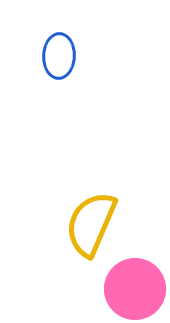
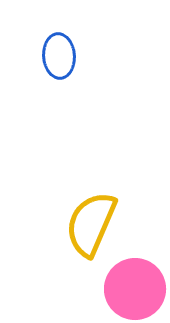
blue ellipse: rotated 6 degrees counterclockwise
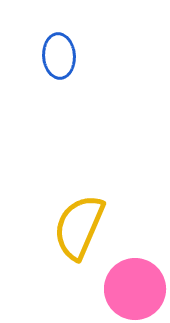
yellow semicircle: moved 12 px left, 3 px down
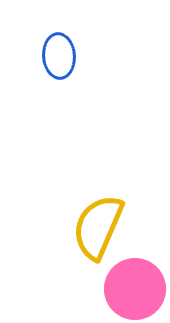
yellow semicircle: moved 19 px right
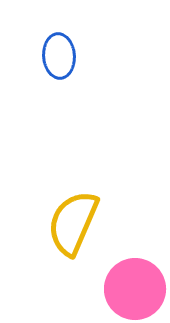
yellow semicircle: moved 25 px left, 4 px up
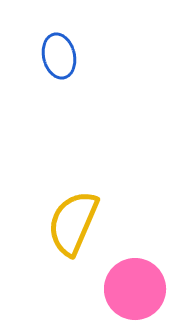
blue ellipse: rotated 9 degrees counterclockwise
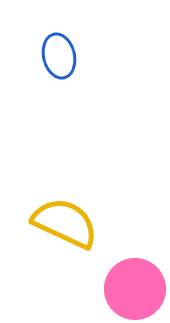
yellow semicircle: moved 8 px left; rotated 92 degrees clockwise
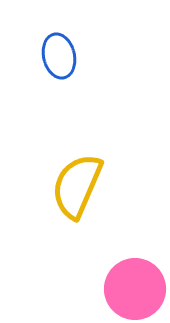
yellow semicircle: moved 12 px right, 37 px up; rotated 92 degrees counterclockwise
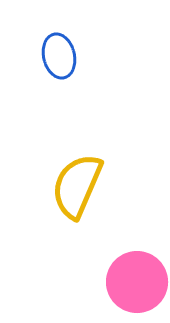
pink circle: moved 2 px right, 7 px up
